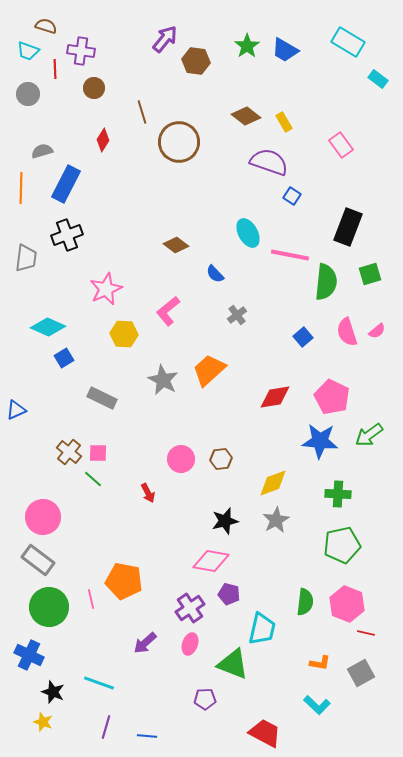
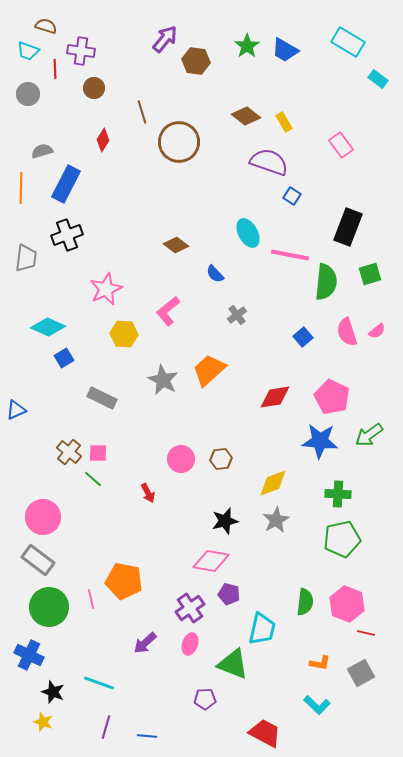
green pentagon at (342, 545): moved 6 px up
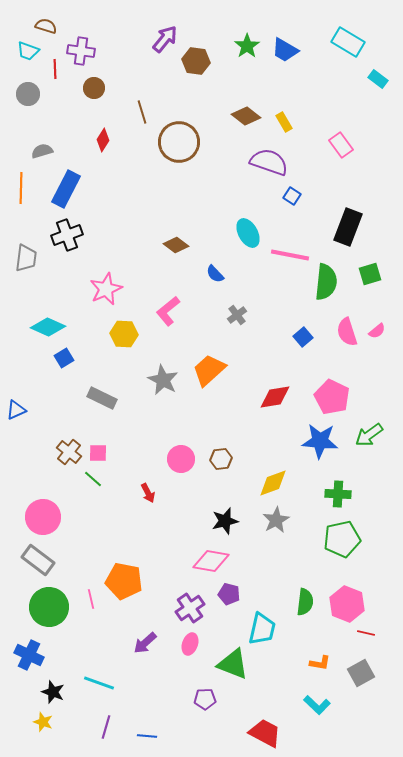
blue rectangle at (66, 184): moved 5 px down
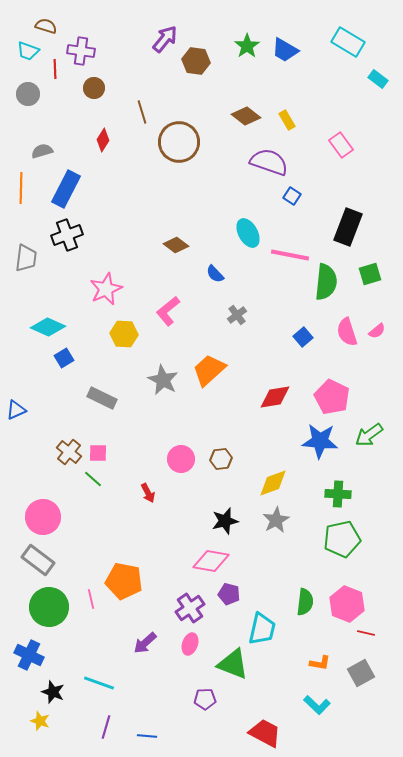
yellow rectangle at (284, 122): moved 3 px right, 2 px up
yellow star at (43, 722): moved 3 px left, 1 px up
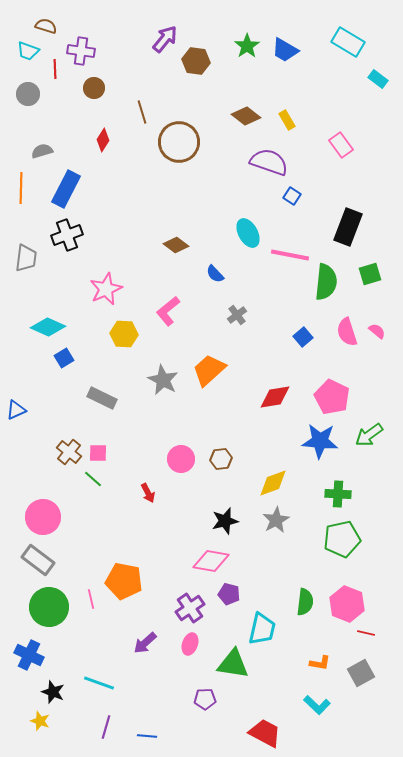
pink semicircle at (377, 331): rotated 102 degrees counterclockwise
green triangle at (233, 664): rotated 12 degrees counterclockwise
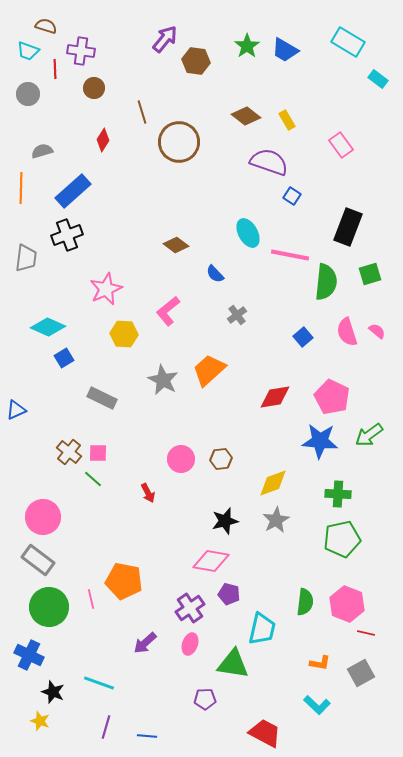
blue rectangle at (66, 189): moved 7 px right, 2 px down; rotated 21 degrees clockwise
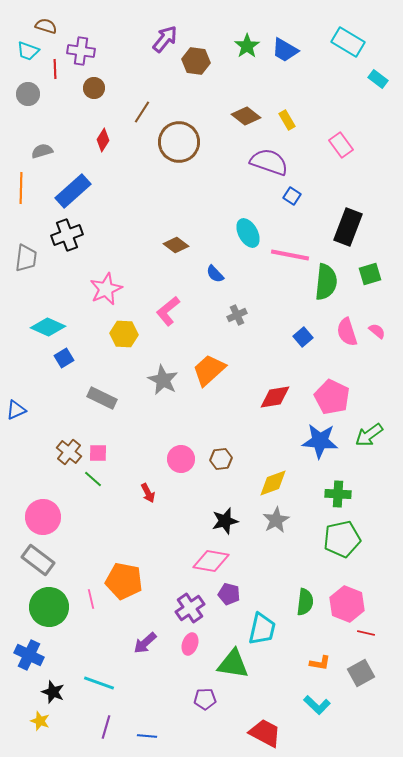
brown line at (142, 112): rotated 50 degrees clockwise
gray cross at (237, 315): rotated 12 degrees clockwise
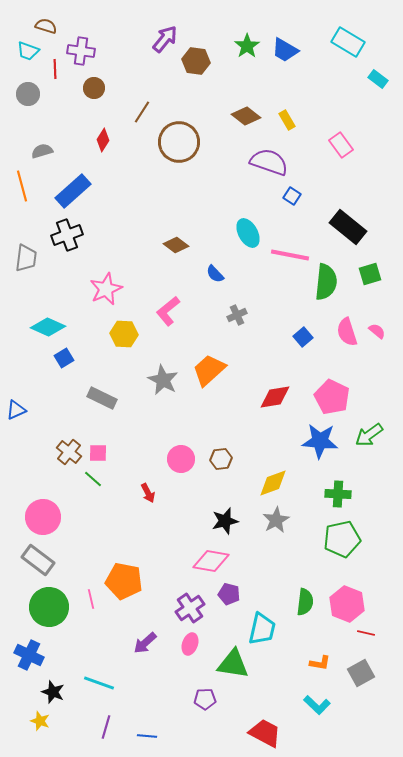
orange line at (21, 188): moved 1 px right, 2 px up; rotated 16 degrees counterclockwise
black rectangle at (348, 227): rotated 72 degrees counterclockwise
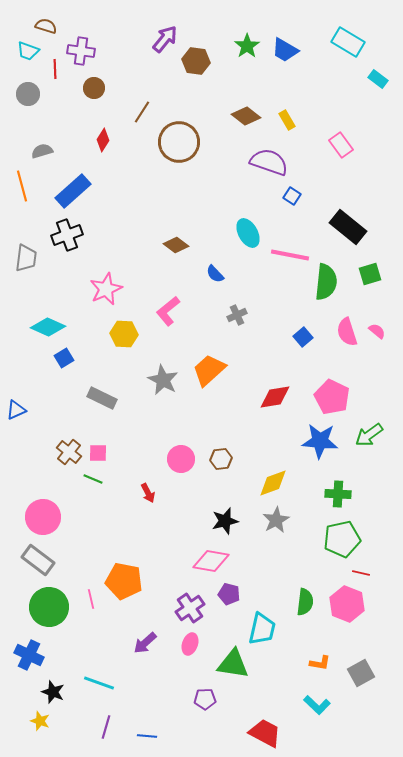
green line at (93, 479): rotated 18 degrees counterclockwise
red line at (366, 633): moved 5 px left, 60 px up
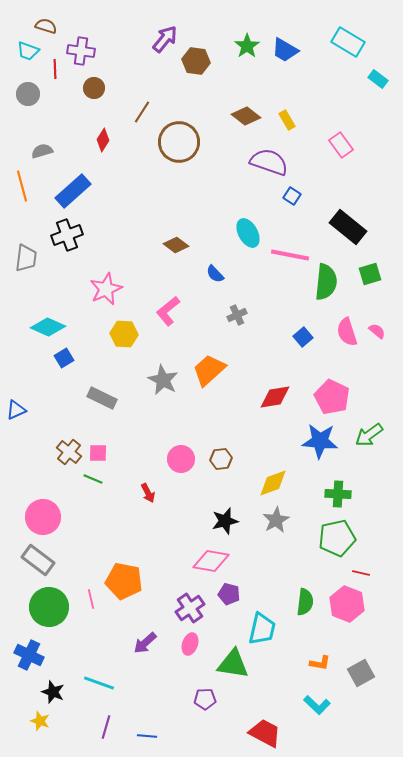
green pentagon at (342, 539): moved 5 px left, 1 px up
